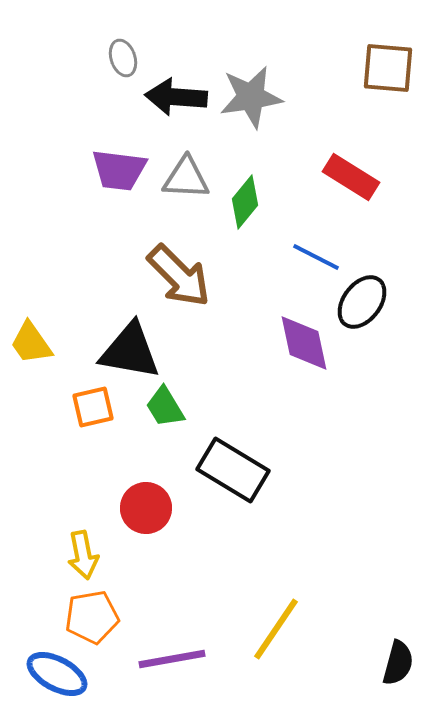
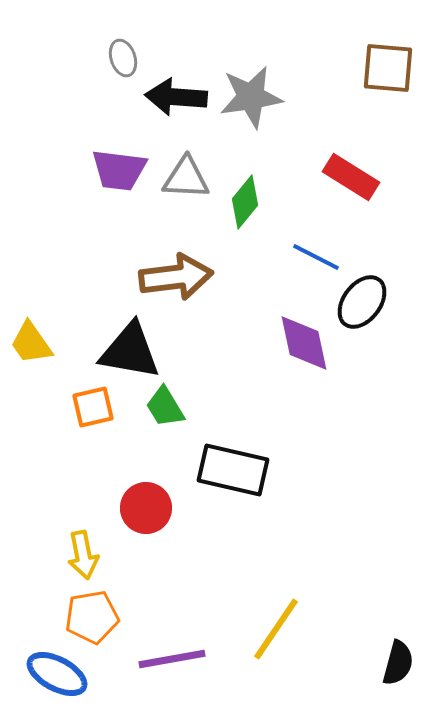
brown arrow: moved 3 px left, 1 px down; rotated 52 degrees counterclockwise
black rectangle: rotated 18 degrees counterclockwise
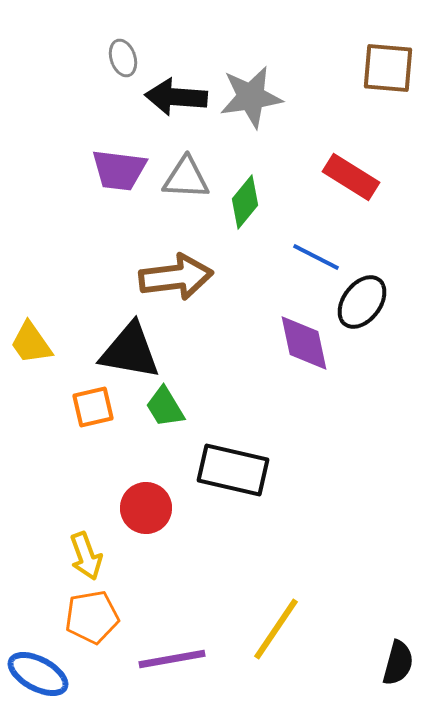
yellow arrow: moved 3 px right, 1 px down; rotated 9 degrees counterclockwise
blue ellipse: moved 19 px left
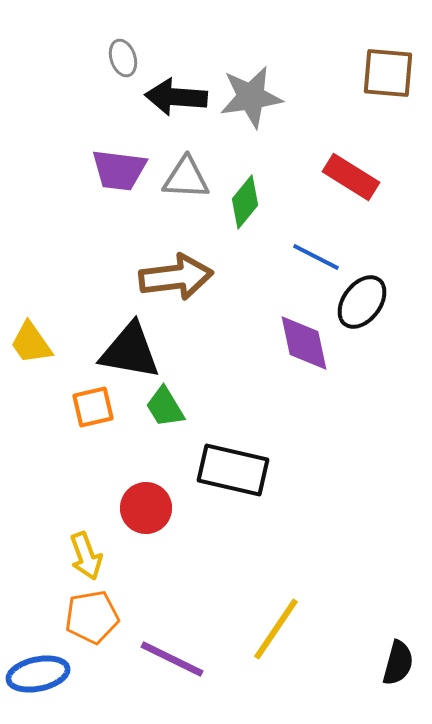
brown square: moved 5 px down
purple line: rotated 36 degrees clockwise
blue ellipse: rotated 40 degrees counterclockwise
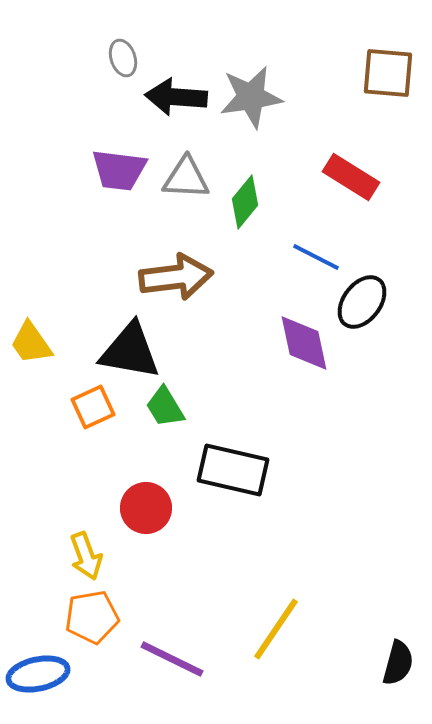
orange square: rotated 12 degrees counterclockwise
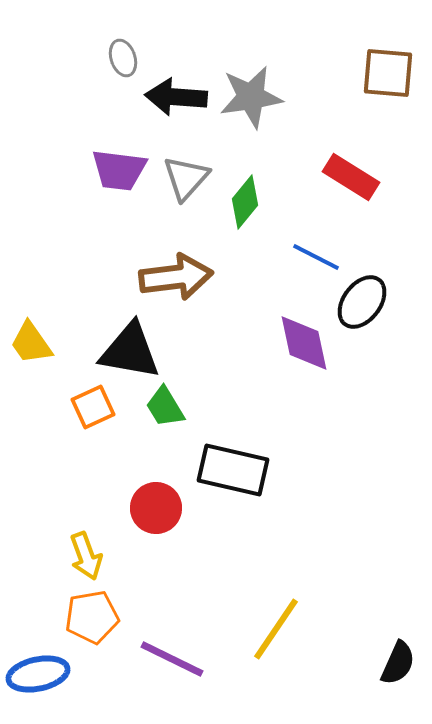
gray triangle: rotated 51 degrees counterclockwise
red circle: moved 10 px right
black semicircle: rotated 9 degrees clockwise
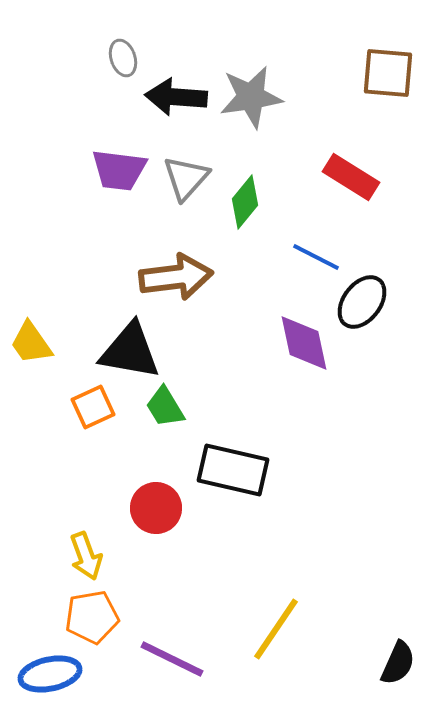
blue ellipse: moved 12 px right
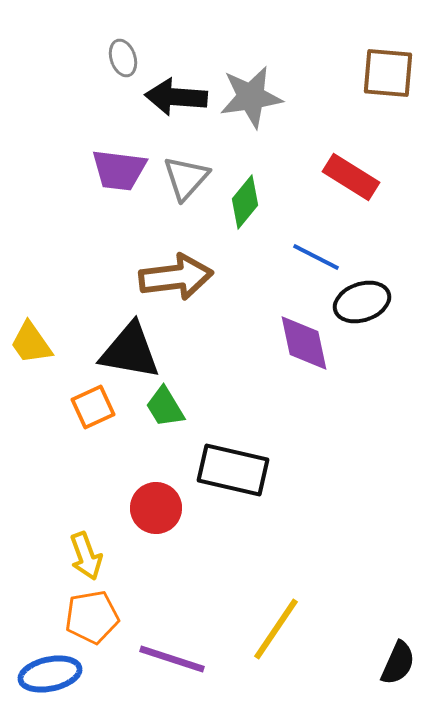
black ellipse: rotated 34 degrees clockwise
purple line: rotated 8 degrees counterclockwise
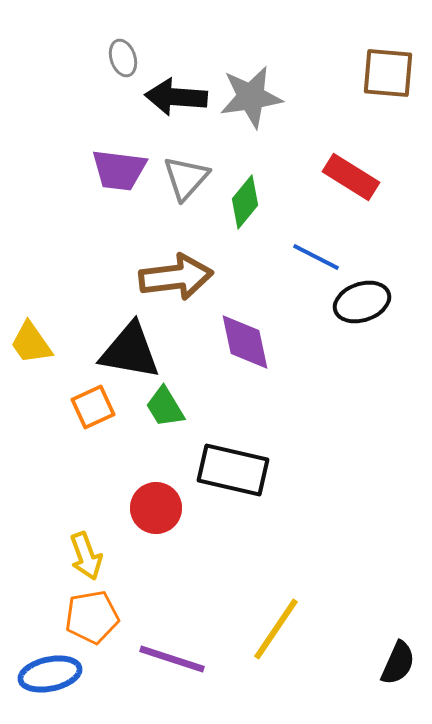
purple diamond: moved 59 px left, 1 px up
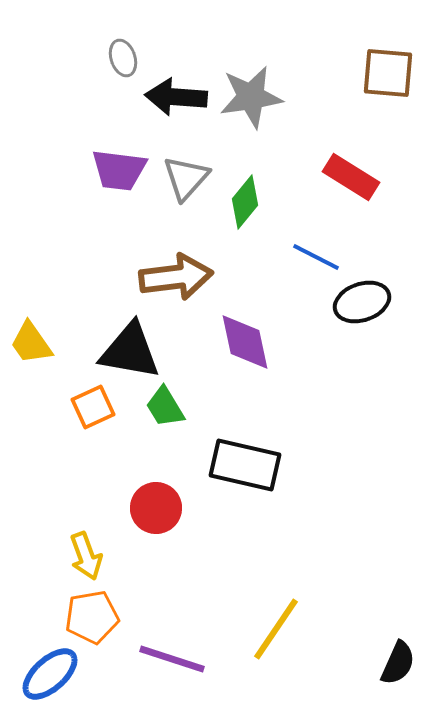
black rectangle: moved 12 px right, 5 px up
blue ellipse: rotated 30 degrees counterclockwise
